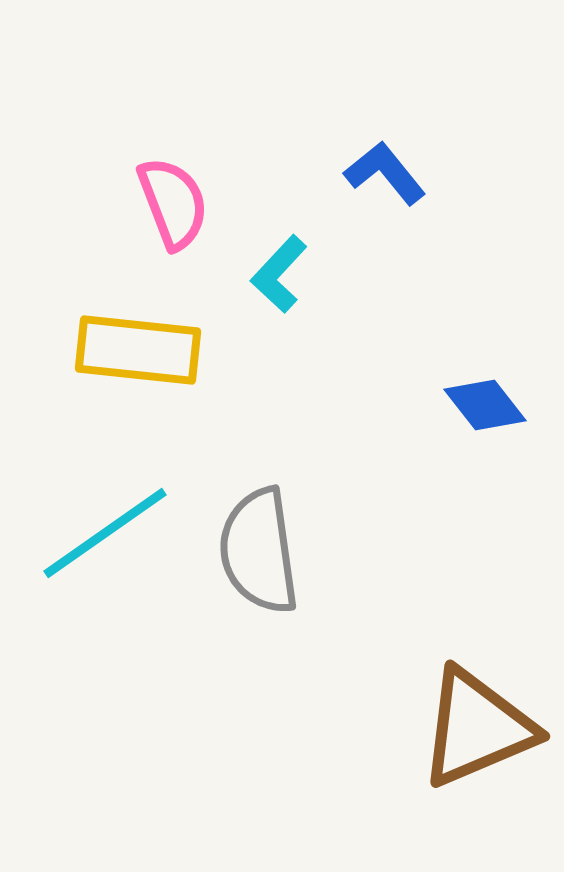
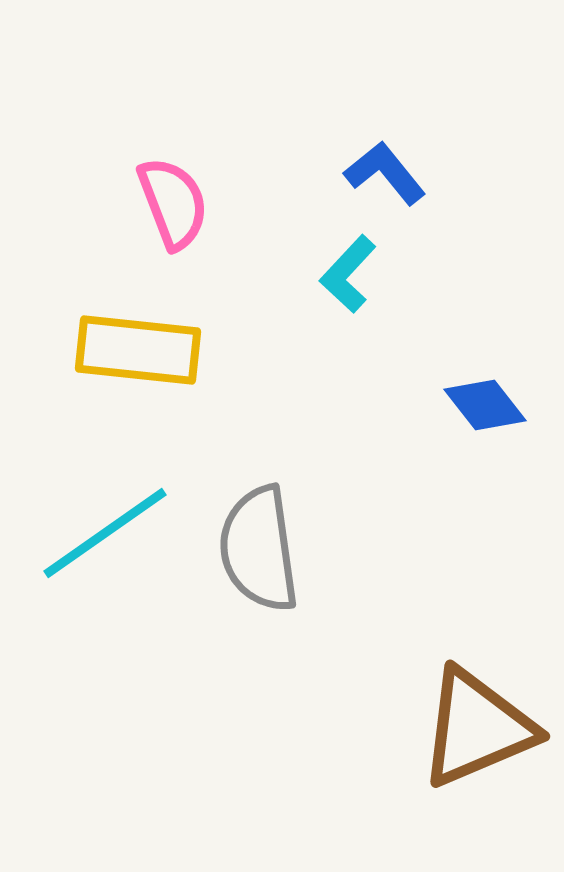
cyan L-shape: moved 69 px right
gray semicircle: moved 2 px up
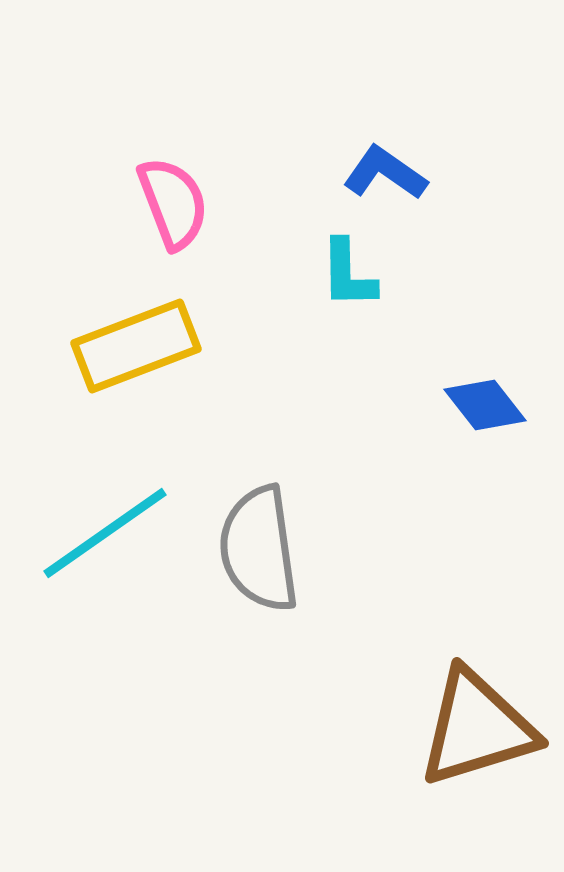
blue L-shape: rotated 16 degrees counterclockwise
cyan L-shape: rotated 44 degrees counterclockwise
yellow rectangle: moved 2 px left, 4 px up; rotated 27 degrees counterclockwise
brown triangle: rotated 6 degrees clockwise
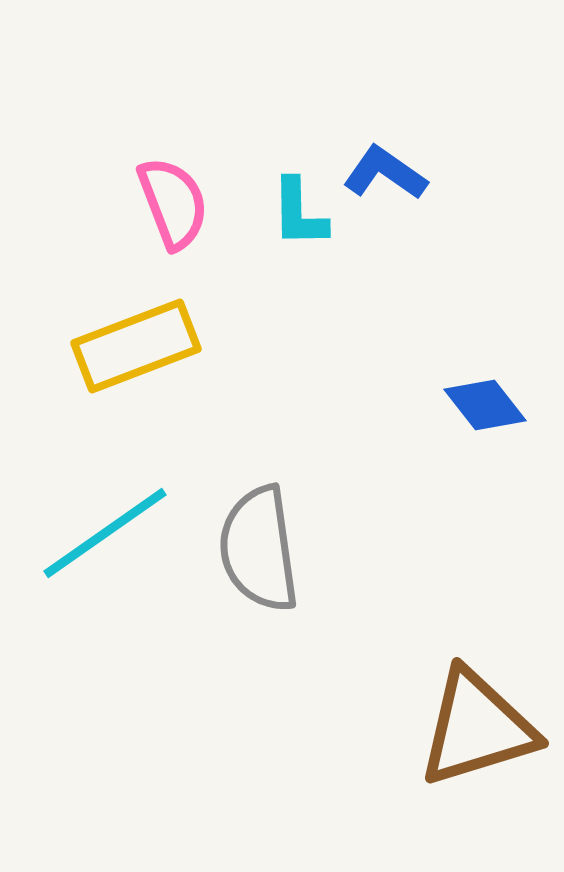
cyan L-shape: moved 49 px left, 61 px up
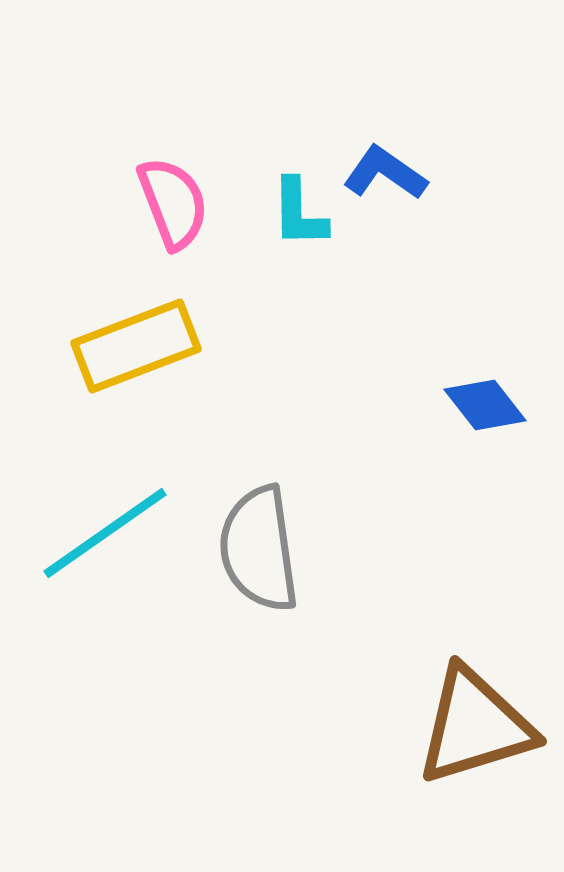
brown triangle: moved 2 px left, 2 px up
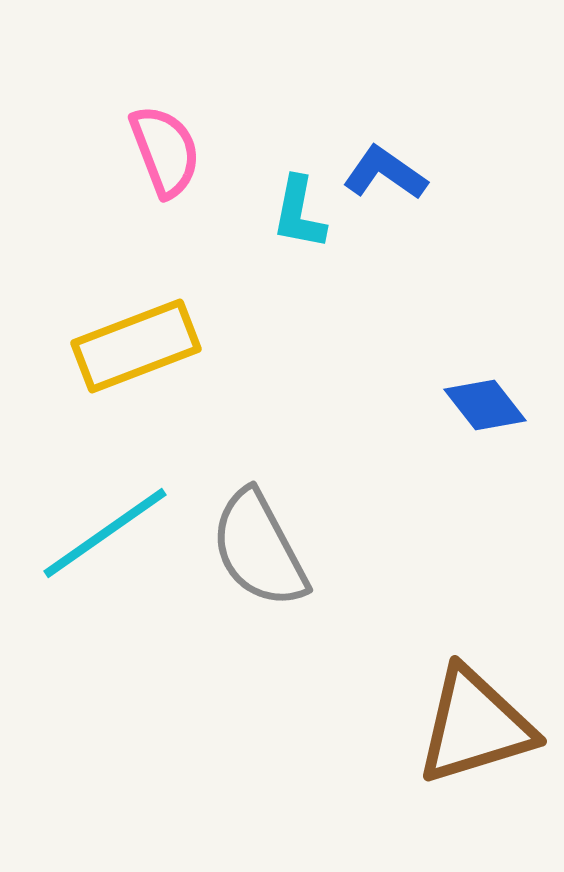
pink semicircle: moved 8 px left, 52 px up
cyan L-shape: rotated 12 degrees clockwise
gray semicircle: rotated 20 degrees counterclockwise
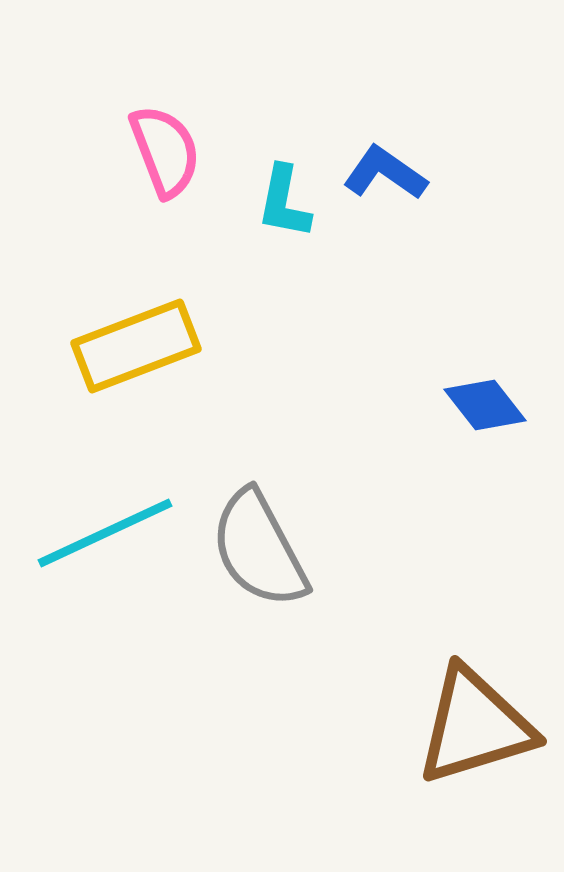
cyan L-shape: moved 15 px left, 11 px up
cyan line: rotated 10 degrees clockwise
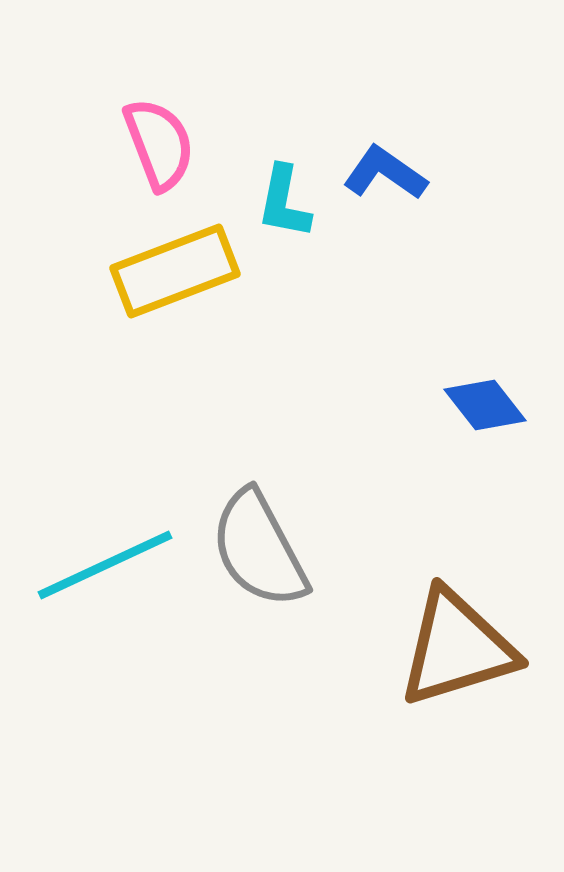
pink semicircle: moved 6 px left, 7 px up
yellow rectangle: moved 39 px right, 75 px up
cyan line: moved 32 px down
brown triangle: moved 18 px left, 78 px up
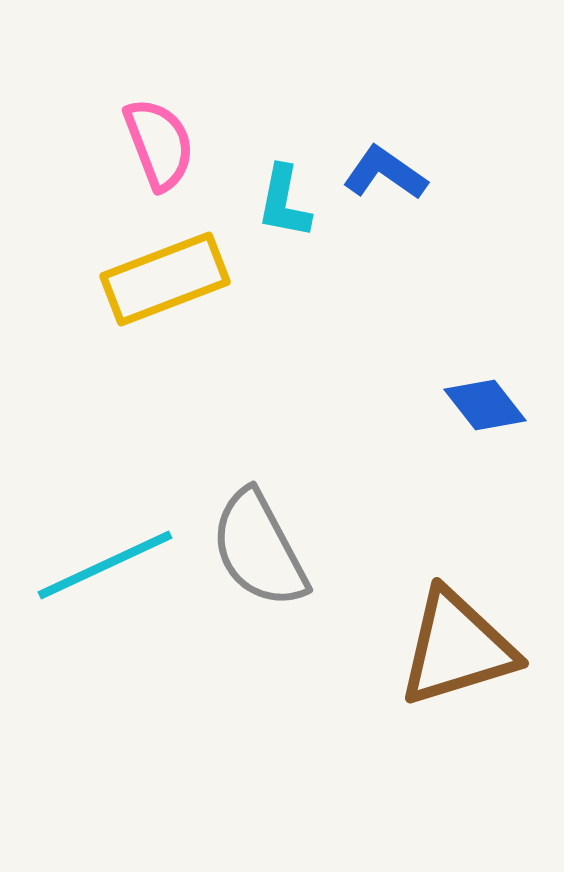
yellow rectangle: moved 10 px left, 8 px down
